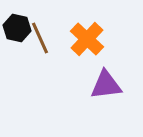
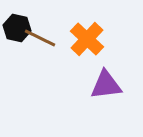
brown line: rotated 40 degrees counterclockwise
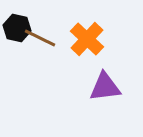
purple triangle: moved 1 px left, 2 px down
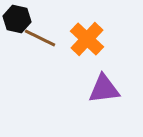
black hexagon: moved 9 px up
purple triangle: moved 1 px left, 2 px down
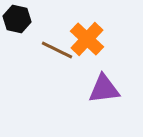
brown line: moved 17 px right, 12 px down
